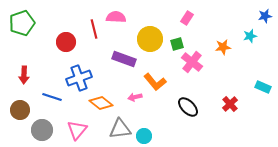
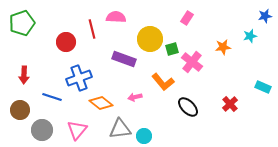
red line: moved 2 px left
green square: moved 5 px left, 5 px down
orange L-shape: moved 8 px right
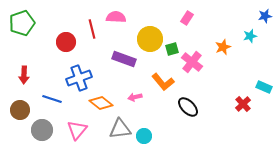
orange star: rotated 14 degrees counterclockwise
cyan rectangle: moved 1 px right
blue line: moved 2 px down
red cross: moved 13 px right
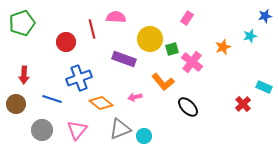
brown circle: moved 4 px left, 6 px up
gray triangle: rotated 15 degrees counterclockwise
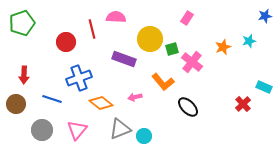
cyan star: moved 1 px left, 5 px down
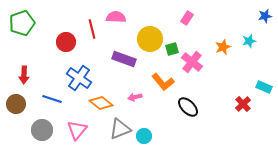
blue cross: rotated 35 degrees counterclockwise
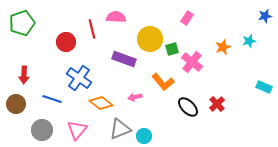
red cross: moved 26 px left
